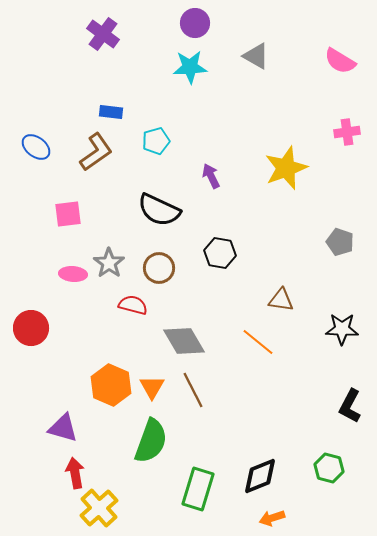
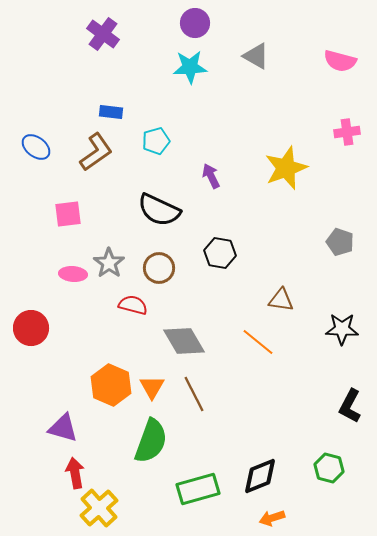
pink semicircle: rotated 16 degrees counterclockwise
brown line: moved 1 px right, 4 px down
green rectangle: rotated 57 degrees clockwise
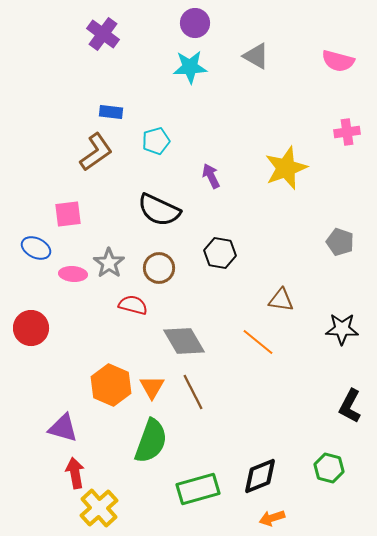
pink semicircle: moved 2 px left
blue ellipse: moved 101 px down; rotated 12 degrees counterclockwise
brown line: moved 1 px left, 2 px up
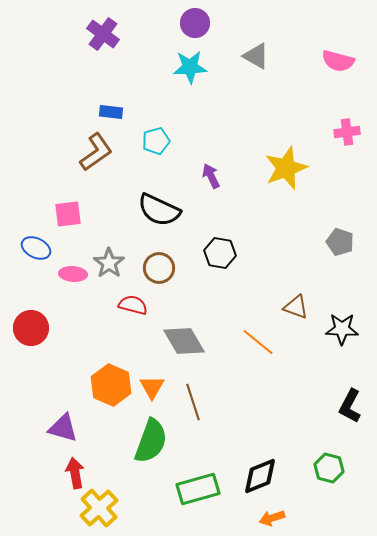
brown triangle: moved 15 px right, 7 px down; rotated 12 degrees clockwise
brown line: moved 10 px down; rotated 9 degrees clockwise
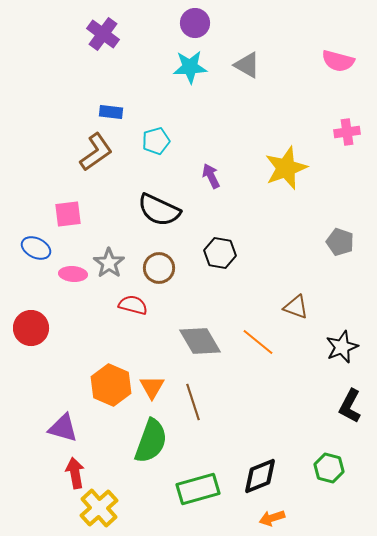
gray triangle: moved 9 px left, 9 px down
black star: moved 18 px down; rotated 24 degrees counterclockwise
gray diamond: moved 16 px right
